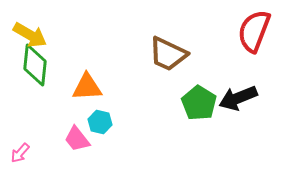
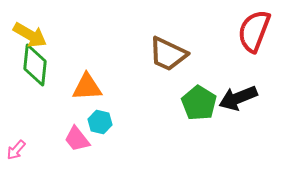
pink arrow: moved 4 px left, 3 px up
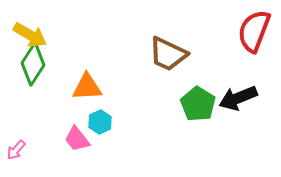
green diamond: moved 2 px left, 1 px up; rotated 27 degrees clockwise
green pentagon: moved 1 px left, 1 px down
cyan hexagon: rotated 20 degrees clockwise
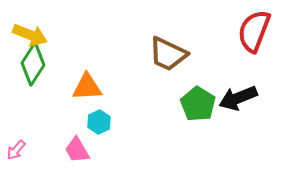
yellow arrow: rotated 8 degrees counterclockwise
cyan hexagon: moved 1 px left
pink trapezoid: moved 11 px down; rotated 8 degrees clockwise
